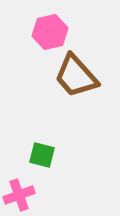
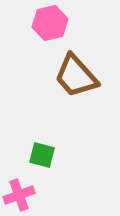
pink hexagon: moved 9 px up
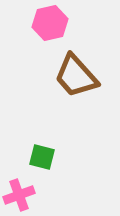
green square: moved 2 px down
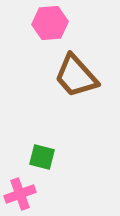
pink hexagon: rotated 8 degrees clockwise
pink cross: moved 1 px right, 1 px up
